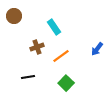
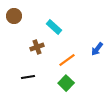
cyan rectangle: rotated 14 degrees counterclockwise
orange line: moved 6 px right, 4 px down
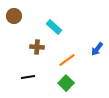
brown cross: rotated 24 degrees clockwise
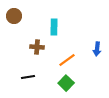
cyan rectangle: rotated 49 degrees clockwise
blue arrow: rotated 32 degrees counterclockwise
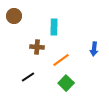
blue arrow: moved 3 px left
orange line: moved 6 px left
black line: rotated 24 degrees counterclockwise
